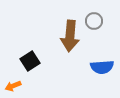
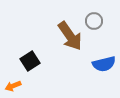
brown arrow: rotated 40 degrees counterclockwise
blue semicircle: moved 2 px right, 3 px up; rotated 10 degrees counterclockwise
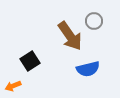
blue semicircle: moved 16 px left, 5 px down
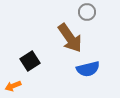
gray circle: moved 7 px left, 9 px up
brown arrow: moved 2 px down
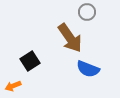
blue semicircle: rotated 35 degrees clockwise
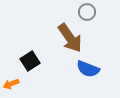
orange arrow: moved 2 px left, 2 px up
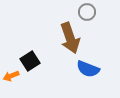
brown arrow: rotated 16 degrees clockwise
orange arrow: moved 8 px up
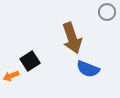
gray circle: moved 20 px right
brown arrow: moved 2 px right
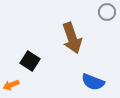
black square: rotated 24 degrees counterclockwise
blue semicircle: moved 5 px right, 13 px down
orange arrow: moved 9 px down
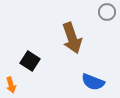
orange arrow: rotated 84 degrees counterclockwise
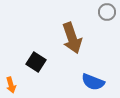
black square: moved 6 px right, 1 px down
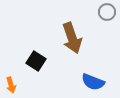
black square: moved 1 px up
